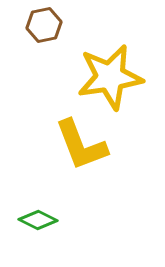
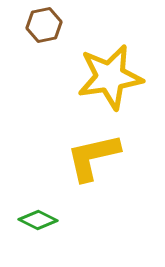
yellow L-shape: moved 12 px right, 12 px down; rotated 98 degrees clockwise
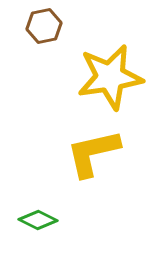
brown hexagon: moved 1 px down
yellow L-shape: moved 4 px up
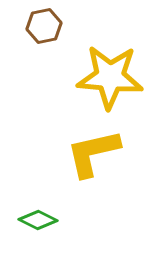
yellow star: rotated 14 degrees clockwise
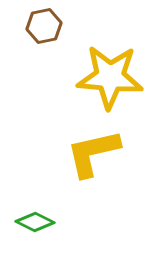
green diamond: moved 3 px left, 2 px down
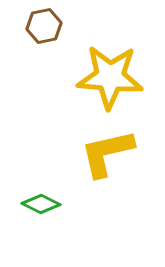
yellow L-shape: moved 14 px right
green diamond: moved 6 px right, 18 px up
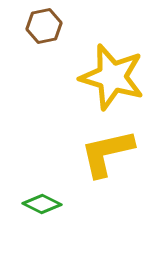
yellow star: moved 2 px right; rotated 12 degrees clockwise
green diamond: moved 1 px right
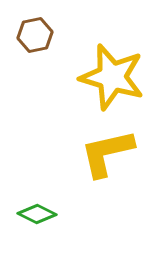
brown hexagon: moved 9 px left, 9 px down
green diamond: moved 5 px left, 10 px down
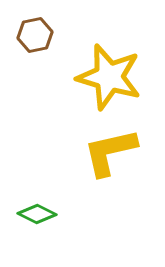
yellow star: moved 3 px left
yellow L-shape: moved 3 px right, 1 px up
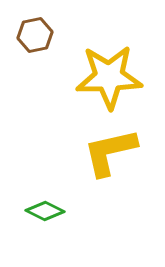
yellow star: rotated 18 degrees counterclockwise
green diamond: moved 8 px right, 3 px up
